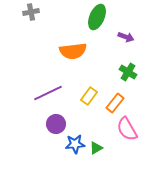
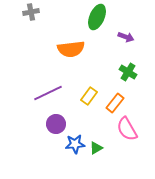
orange semicircle: moved 2 px left, 2 px up
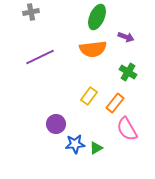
orange semicircle: moved 22 px right
purple line: moved 8 px left, 36 px up
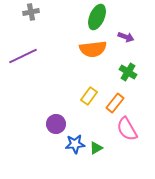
purple line: moved 17 px left, 1 px up
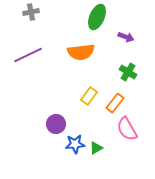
orange semicircle: moved 12 px left, 3 px down
purple line: moved 5 px right, 1 px up
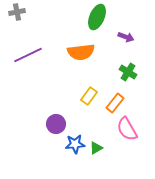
gray cross: moved 14 px left
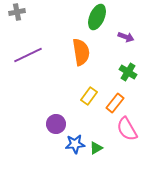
orange semicircle: rotated 92 degrees counterclockwise
